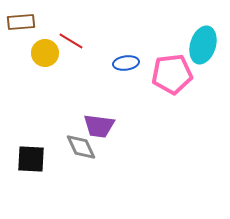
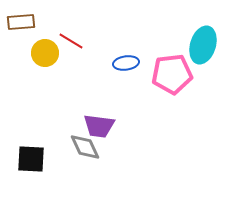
gray diamond: moved 4 px right
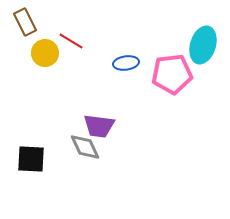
brown rectangle: moved 4 px right; rotated 68 degrees clockwise
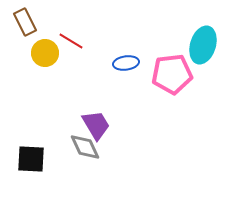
purple trapezoid: moved 3 px left, 1 px up; rotated 128 degrees counterclockwise
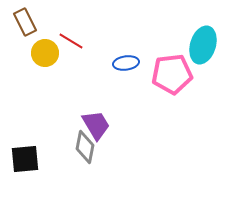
gray diamond: rotated 36 degrees clockwise
black square: moved 6 px left; rotated 8 degrees counterclockwise
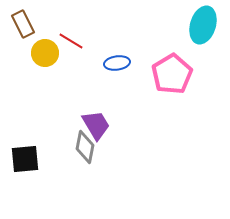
brown rectangle: moved 2 px left, 2 px down
cyan ellipse: moved 20 px up
blue ellipse: moved 9 px left
pink pentagon: rotated 24 degrees counterclockwise
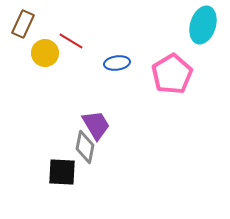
brown rectangle: rotated 52 degrees clockwise
black square: moved 37 px right, 13 px down; rotated 8 degrees clockwise
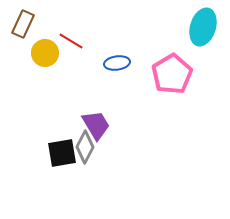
cyan ellipse: moved 2 px down
gray diamond: rotated 16 degrees clockwise
black square: moved 19 px up; rotated 12 degrees counterclockwise
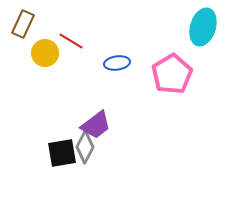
purple trapezoid: rotated 84 degrees clockwise
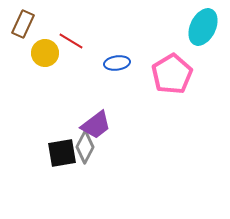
cyan ellipse: rotated 9 degrees clockwise
